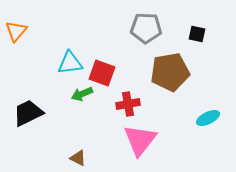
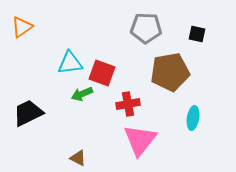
orange triangle: moved 6 px right, 4 px up; rotated 15 degrees clockwise
cyan ellipse: moved 15 px left; rotated 55 degrees counterclockwise
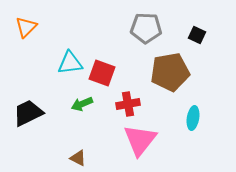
orange triangle: moved 4 px right; rotated 10 degrees counterclockwise
black square: moved 1 px down; rotated 12 degrees clockwise
green arrow: moved 10 px down
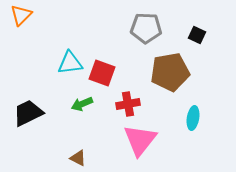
orange triangle: moved 5 px left, 12 px up
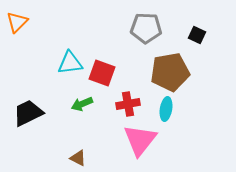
orange triangle: moved 4 px left, 7 px down
cyan ellipse: moved 27 px left, 9 px up
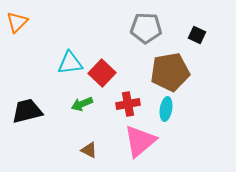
red square: rotated 24 degrees clockwise
black trapezoid: moved 1 px left, 2 px up; rotated 12 degrees clockwise
pink triangle: moved 1 px down; rotated 12 degrees clockwise
brown triangle: moved 11 px right, 8 px up
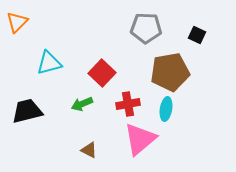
cyan triangle: moved 21 px left; rotated 8 degrees counterclockwise
pink triangle: moved 2 px up
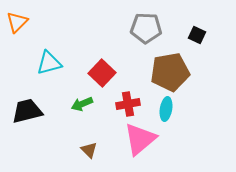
brown triangle: rotated 18 degrees clockwise
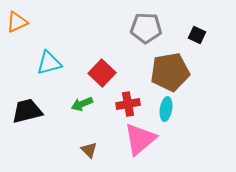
orange triangle: rotated 20 degrees clockwise
